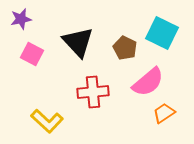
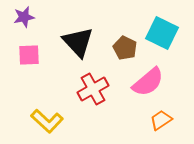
purple star: moved 3 px right, 2 px up
pink square: moved 3 px left, 1 px down; rotated 30 degrees counterclockwise
red cross: moved 3 px up; rotated 24 degrees counterclockwise
orange trapezoid: moved 3 px left, 7 px down
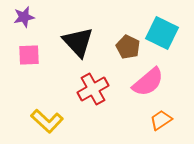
brown pentagon: moved 3 px right, 1 px up
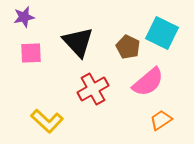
pink square: moved 2 px right, 2 px up
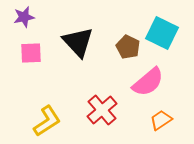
red cross: moved 9 px right, 21 px down; rotated 12 degrees counterclockwise
yellow L-shape: rotated 76 degrees counterclockwise
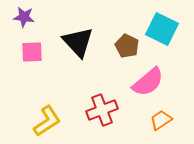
purple star: rotated 20 degrees clockwise
cyan square: moved 4 px up
brown pentagon: moved 1 px left, 1 px up
pink square: moved 1 px right, 1 px up
red cross: rotated 20 degrees clockwise
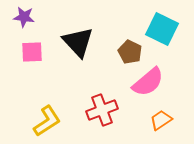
brown pentagon: moved 3 px right, 6 px down
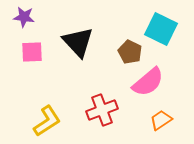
cyan square: moved 1 px left
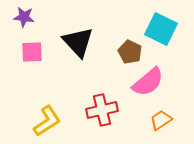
red cross: rotated 8 degrees clockwise
